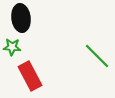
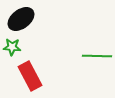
black ellipse: moved 1 px down; rotated 60 degrees clockwise
green line: rotated 44 degrees counterclockwise
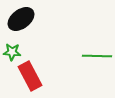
green star: moved 5 px down
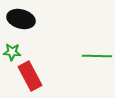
black ellipse: rotated 52 degrees clockwise
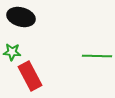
black ellipse: moved 2 px up
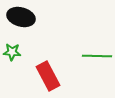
red rectangle: moved 18 px right
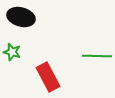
green star: rotated 12 degrees clockwise
red rectangle: moved 1 px down
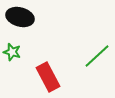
black ellipse: moved 1 px left
green line: rotated 44 degrees counterclockwise
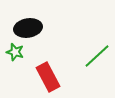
black ellipse: moved 8 px right, 11 px down; rotated 24 degrees counterclockwise
green star: moved 3 px right
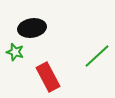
black ellipse: moved 4 px right
